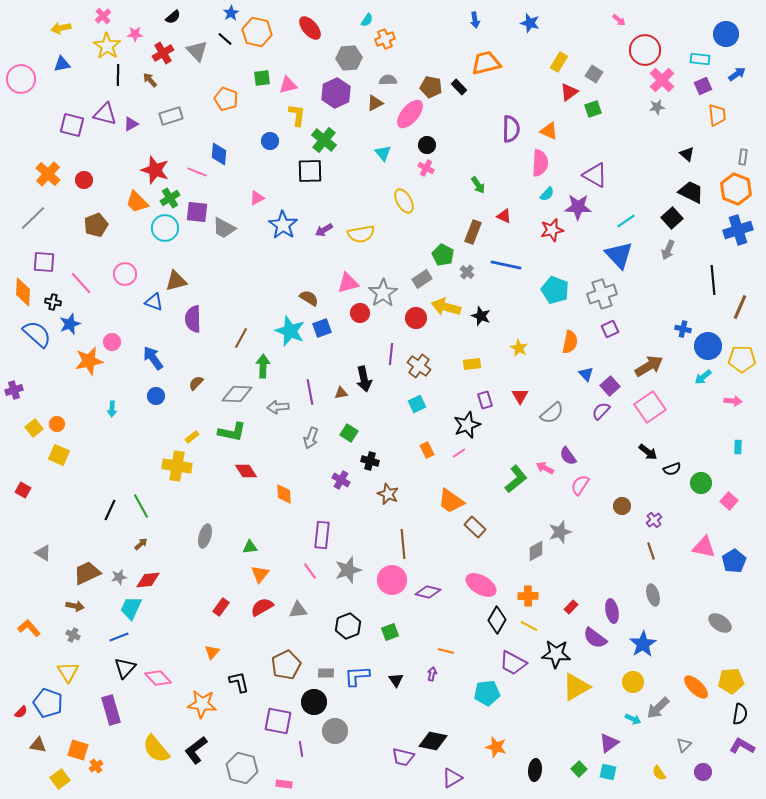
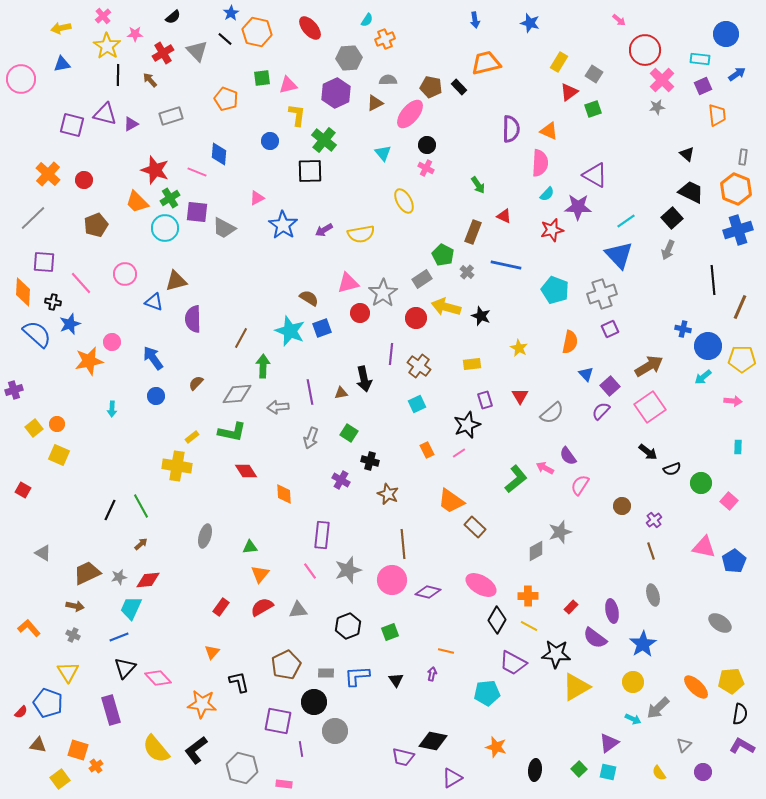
gray diamond at (237, 394): rotated 8 degrees counterclockwise
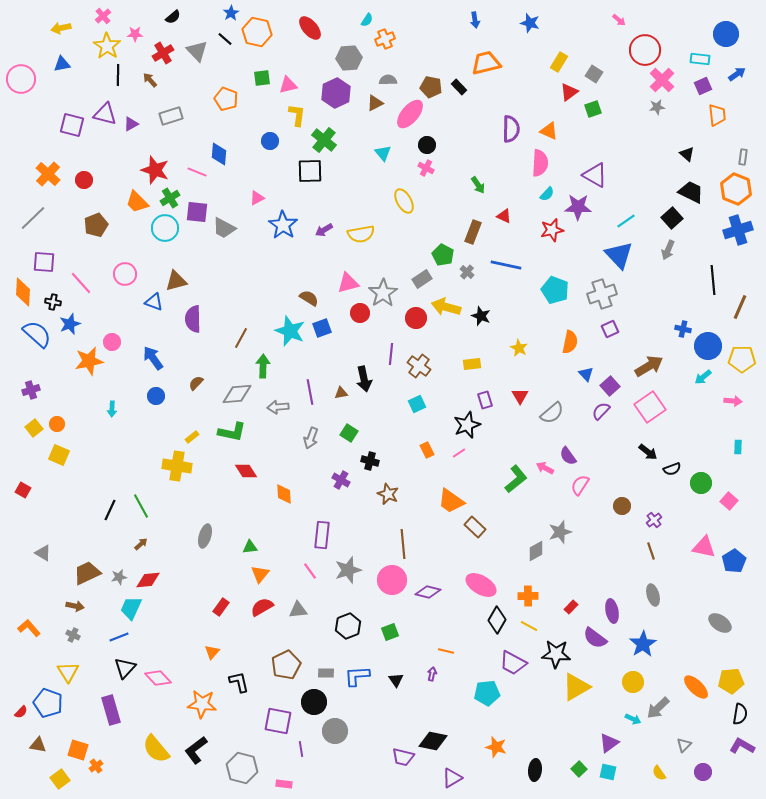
purple cross at (14, 390): moved 17 px right
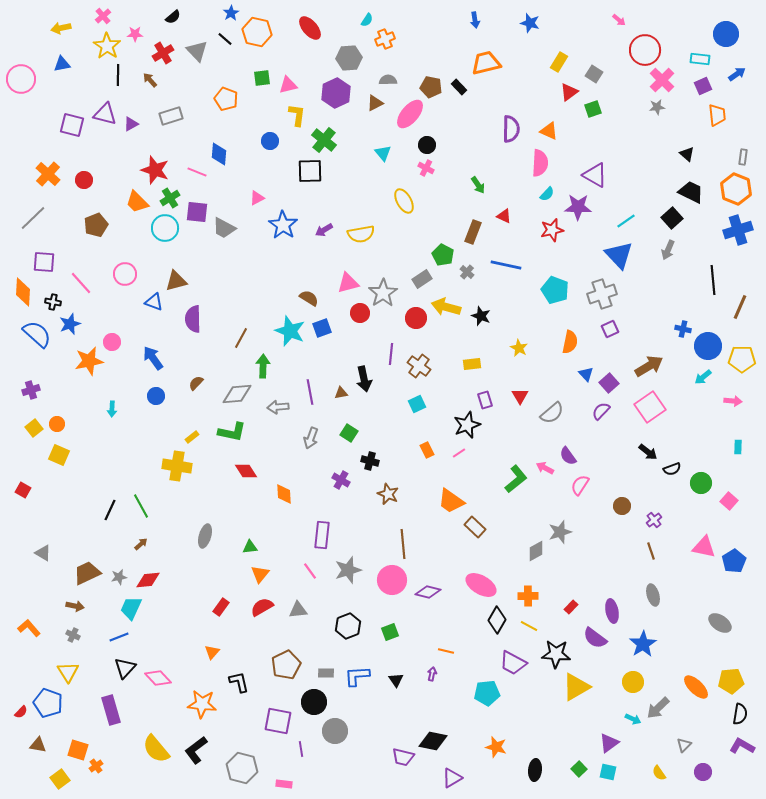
purple square at (610, 386): moved 1 px left, 3 px up
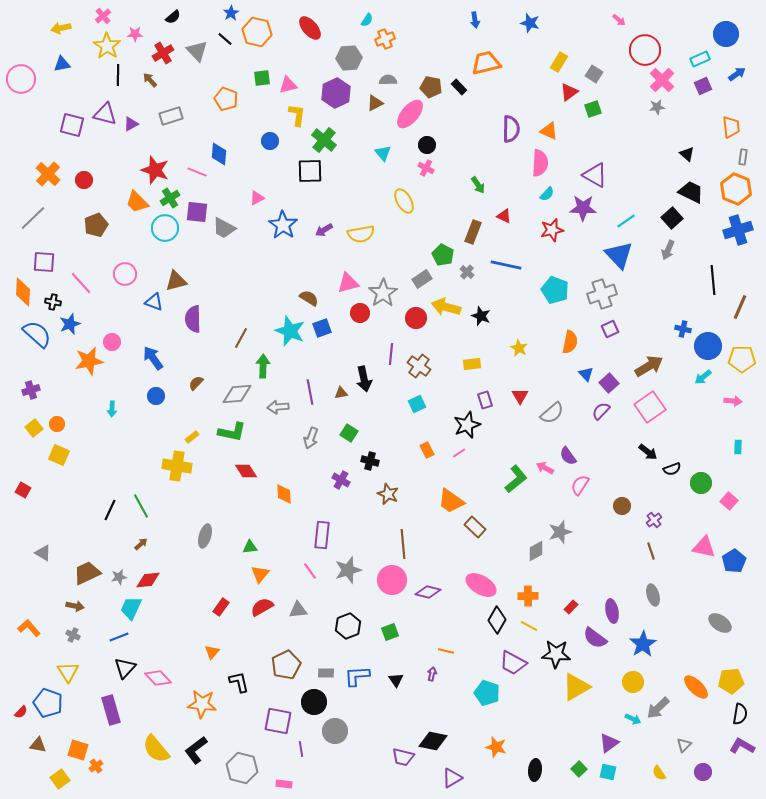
cyan rectangle at (700, 59): rotated 30 degrees counterclockwise
orange trapezoid at (717, 115): moved 14 px right, 12 px down
purple star at (578, 207): moved 5 px right, 1 px down
cyan pentagon at (487, 693): rotated 25 degrees clockwise
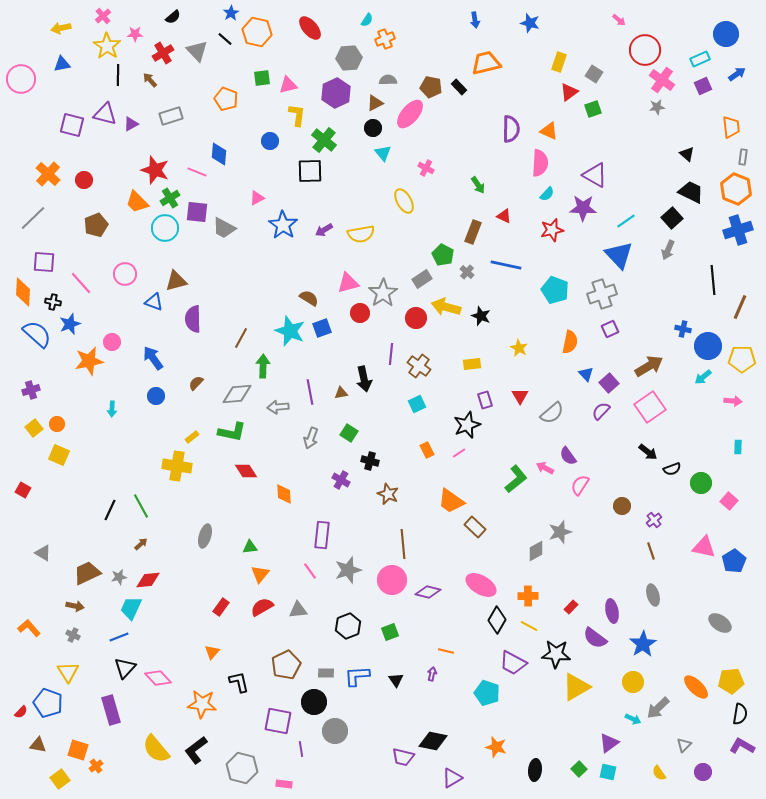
yellow rectangle at (559, 62): rotated 12 degrees counterclockwise
pink cross at (662, 80): rotated 10 degrees counterclockwise
black circle at (427, 145): moved 54 px left, 17 px up
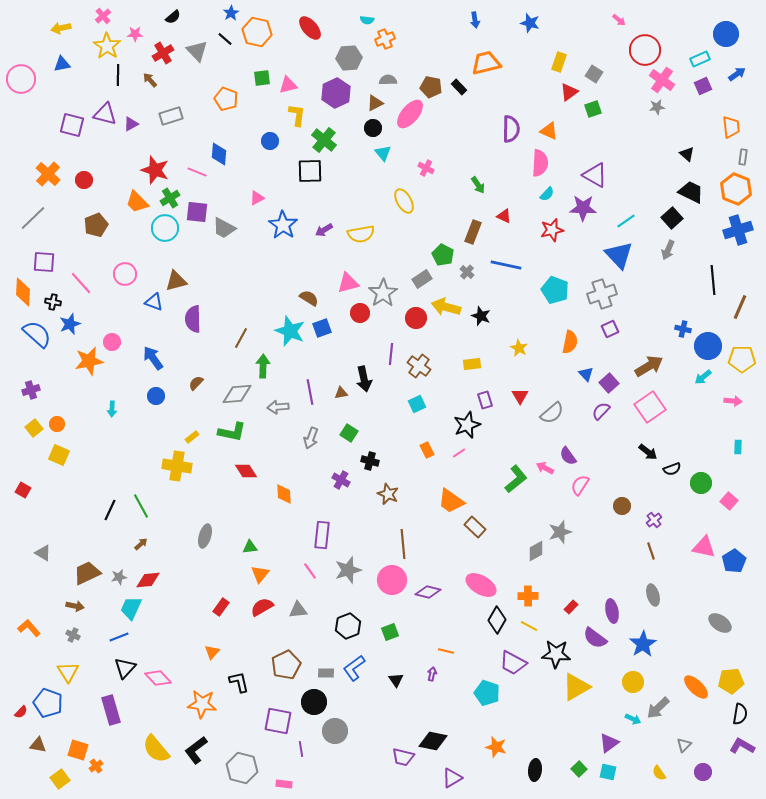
cyan semicircle at (367, 20): rotated 64 degrees clockwise
blue L-shape at (357, 676): moved 3 px left, 8 px up; rotated 32 degrees counterclockwise
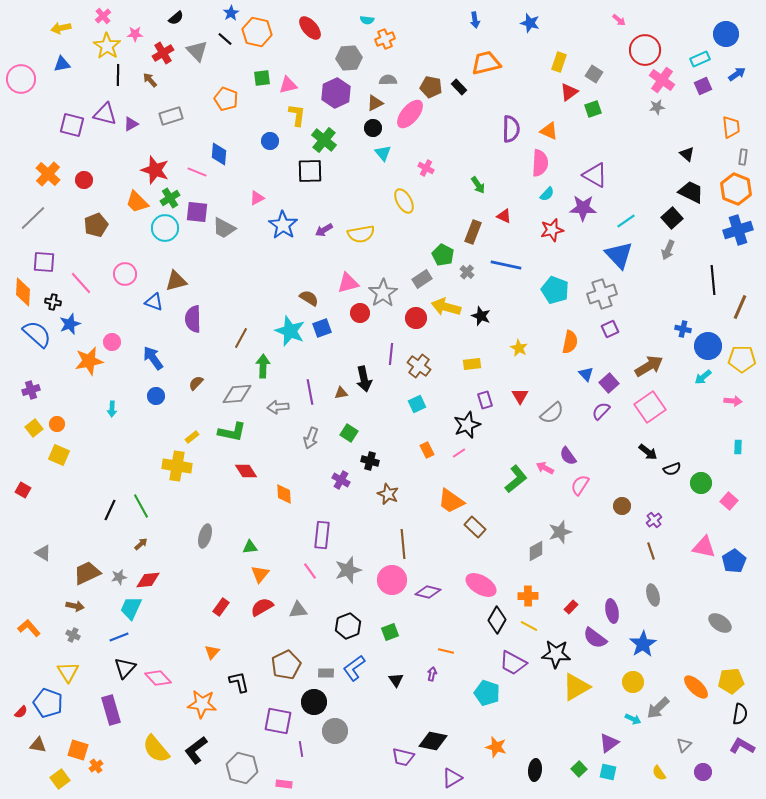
black semicircle at (173, 17): moved 3 px right, 1 px down
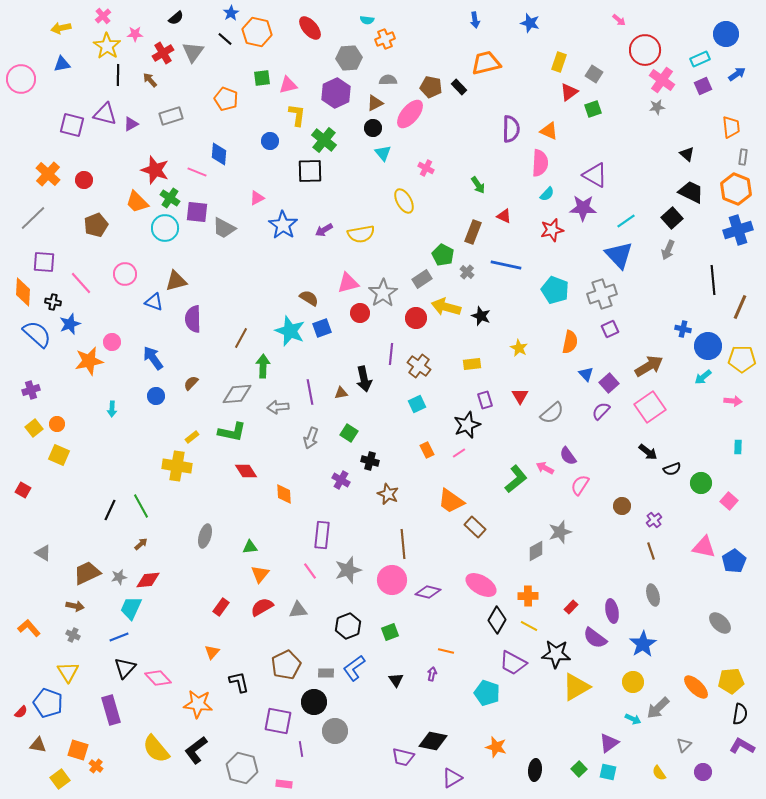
gray triangle at (197, 51): moved 4 px left, 1 px down; rotated 20 degrees clockwise
green cross at (170, 198): rotated 24 degrees counterclockwise
brown semicircle at (196, 383): moved 5 px left
gray ellipse at (720, 623): rotated 10 degrees clockwise
orange star at (202, 704): moved 4 px left
orange cross at (96, 766): rotated 16 degrees counterclockwise
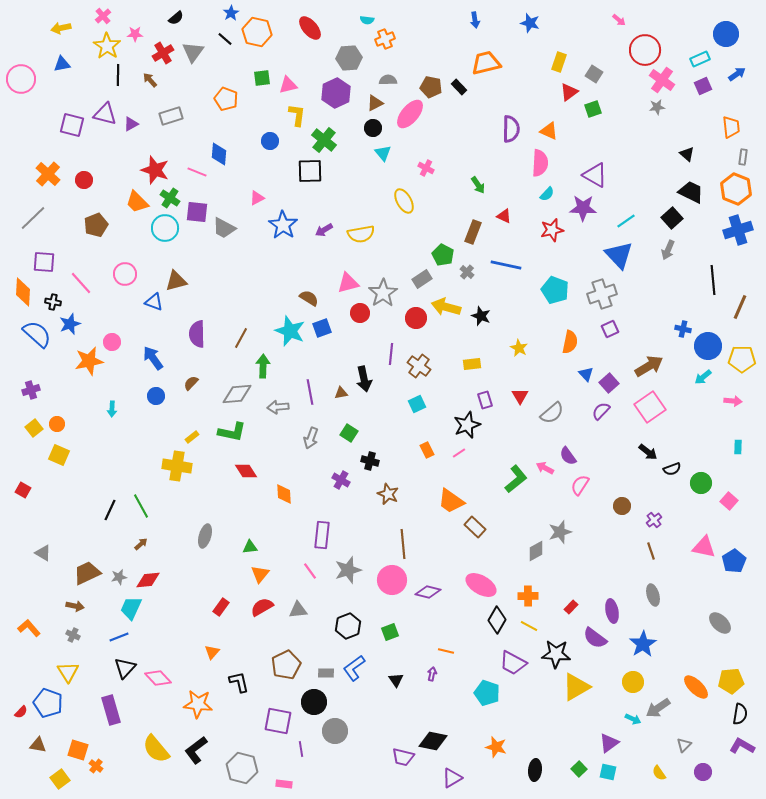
purple semicircle at (193, 319): moved 4 px right, 15 px down
gray arrow at (658, 708): rotated 10 degrees clockwise
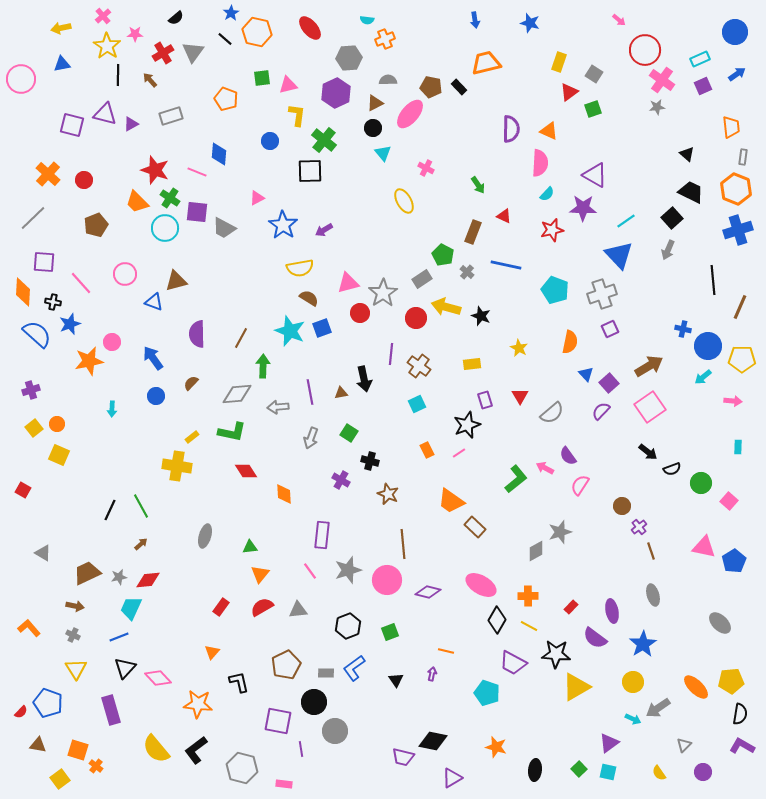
blue circle at (726, 34): moved 9 px right, 2 px up
yellow semicircle at (361, 234): moved 61 px left, 34 px down
purple cross at (654, 520): moved 15 px left, 7 px down
pink circle at (392, 580): moved 5 px left
yellow triangle at (68, 672): moved 8 px right, 3 px up
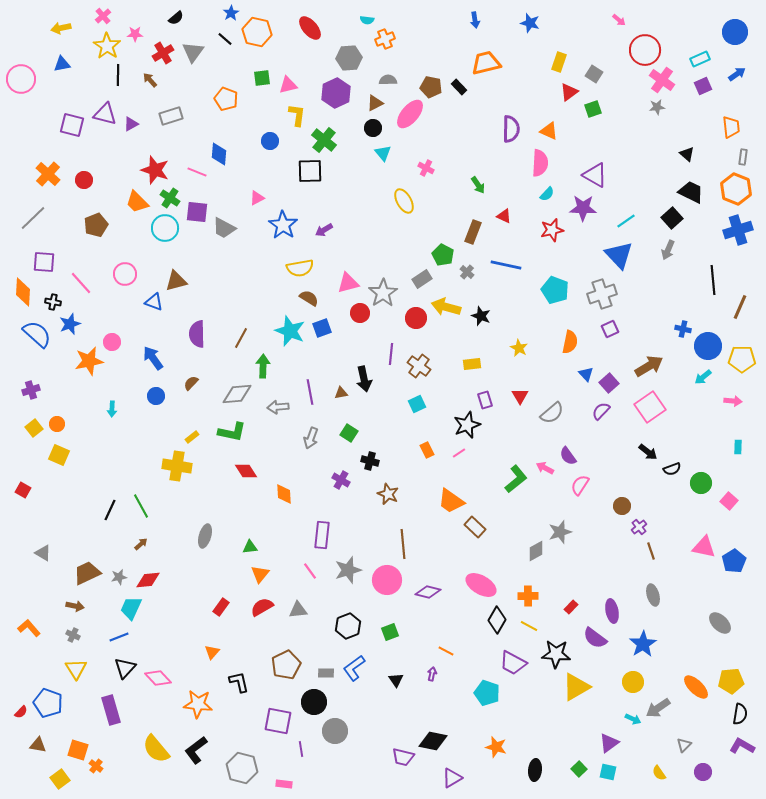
orange line at (446, 651): rotated 14 degrees clockwise
